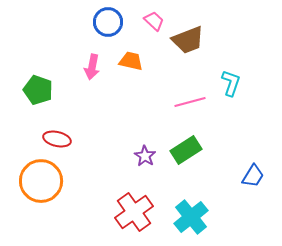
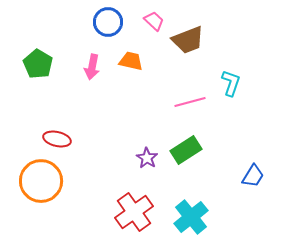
green pentagon: moved 26 px up; rotated 12 degrees clockwise
purple star: moved 2 px right, 2 px down
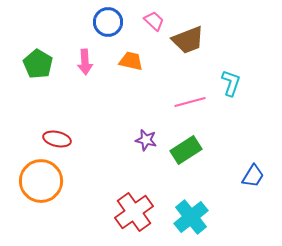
pink arrow: moved 7 px left, 5 px up; rotated 15 degrees counterclockwise
purple star: moved 1 px left, 18 px up; rotated 20 degrees counterclockwise
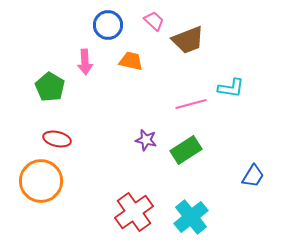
blue circle: moved 3 px down
green pentagon: moved 12 px right, 23 px down
cyan L-shape: moved 5 px down; rotated 80 degrees clockwise
pink line: moved 1 px right, 2 px down
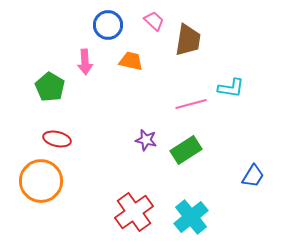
brown trapezoid: rotated 60 degrees counterclockwise
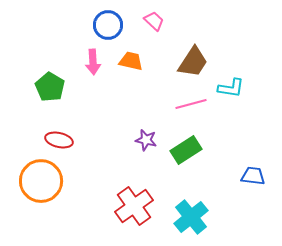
brown trapezoid: moved 5 px right, 22 px down; rotated 24 degrees clockwise
pink arrow: moved 8 px right
red ellipse: moved 2 px right, 1 px down
blue trapezoid: rotated 115 degrees counterclockwise
red cross: moved 6 px up
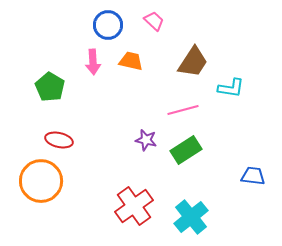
pink line: moved 8 px left, 6 px down
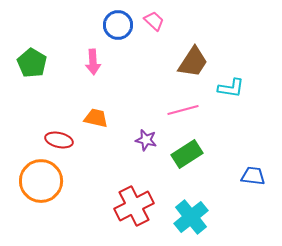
blue circle: moved 10 px right
orange trapezoid: moved 35 px left, 57 px down
green pentagon: moved 18 px left, 24 px up
green rectangle: moved 1 px right, 4 px down
red cross: rotated 9 degrees clockwise
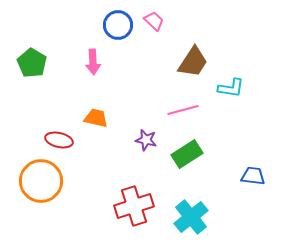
red cross: rotated 9 degrees clockwise
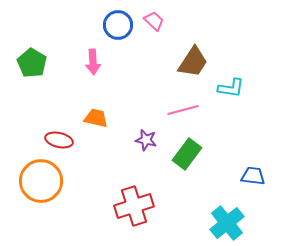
green rectangle: rotated 20 degrees counterclockwise
cyan cross: moved 36 px right, 6 px down
